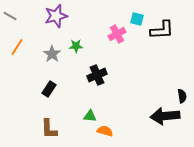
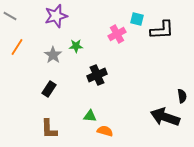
gray star: moved 1 px right, 1 px down
black arrow: moved 1 px down; rotated 24 degrees clockwise
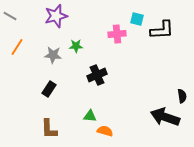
pink cross: rotated 24 degrees clockwise
gray star: rotated 30 degrees counterclockwise
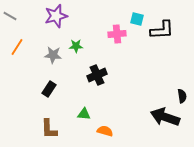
green triangle: moved 6 px left, 2 px up
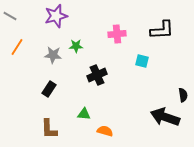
cyan square: moved 5 px right, 42 px down
black semicircle: moved 1 px right, 1 px up
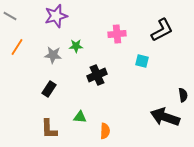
black L-shape: rotated 25 degrees counterclockwise
green triangle: moved 4 px left, 3 px down
orange semicircle: rotated 77 degrees clockwise
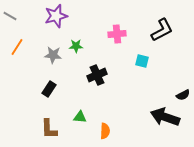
black semicircle: rotated 72 degrees clockwise
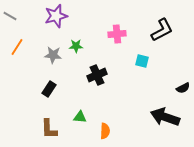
black semicircle: moved 7 px up
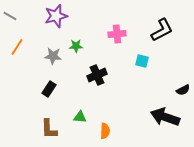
gray star: moved 1 px down
black semicircle: moved 2 px down
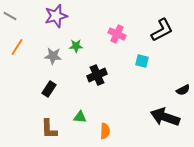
pink cross: rotated 30 degrees clockwise
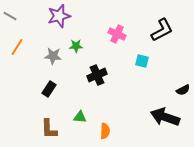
purple star: moved 3 px right
